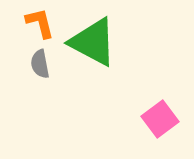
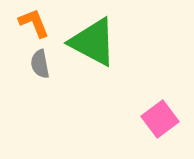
orange L-shape: moved 6 px left; rotated 8 degrees counterclockwise
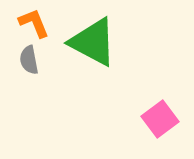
gray semicircle: moved 11 px left, 4 px up
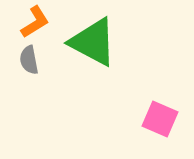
orange L-shape: moved 1 px right, 1 px up; rotated 80 degrees clockwise
pink square: rotated 30 degrees counterclockwise
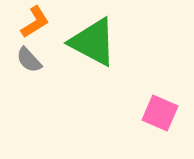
gray semicircle: rotated 32 degrees counterclockwise
pink square: moved 6 px up
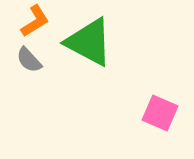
orange L-shape: moved 1 px up
green triangle: moved 4 px left
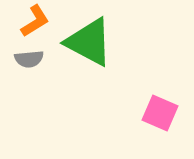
gray semicircle: moved 1 px up; rotated 52 degrees counterclockwise
